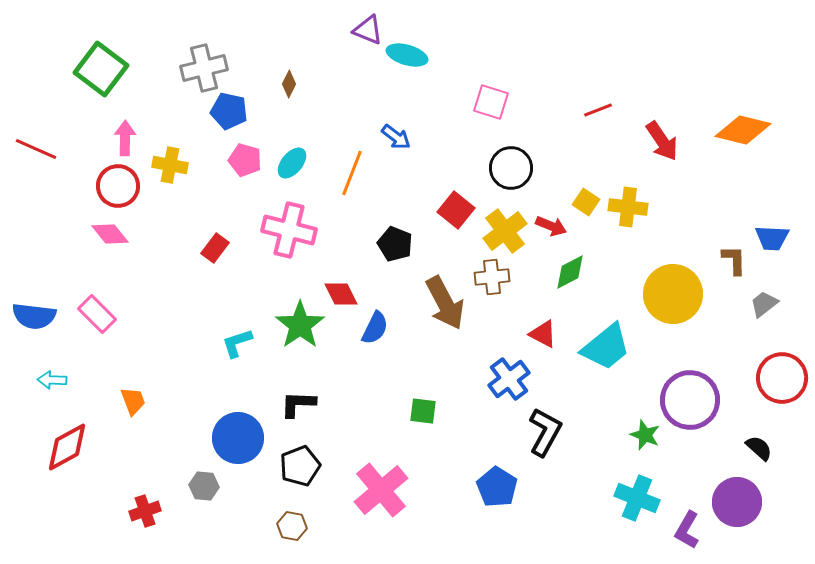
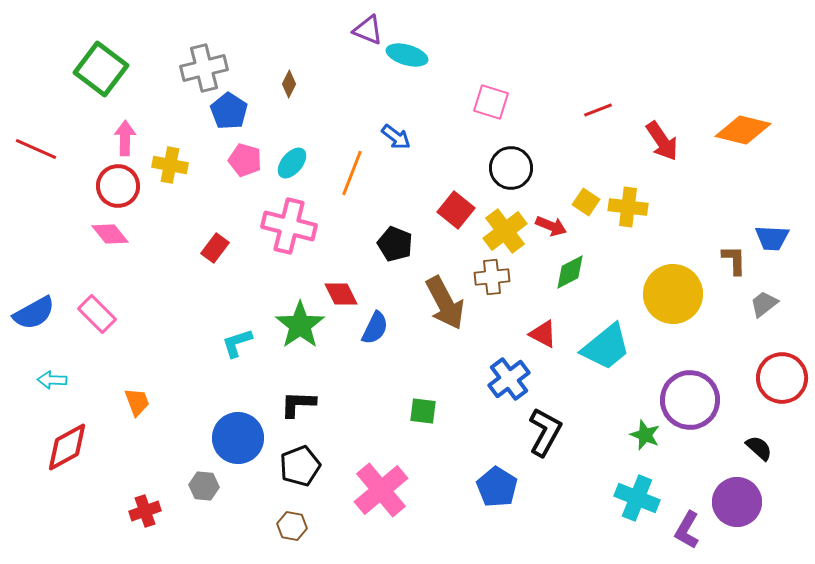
blue pentagon at (229, 111): rotated 21 degrees clockwise
pink cross at (289, 230): moved 4 px up
blue semicircle at (34, 316): moved 3 px up; rotated 36 degrees counterclockwise
orange trapezoid at (133, 401): moved 4 px right, 1 px down
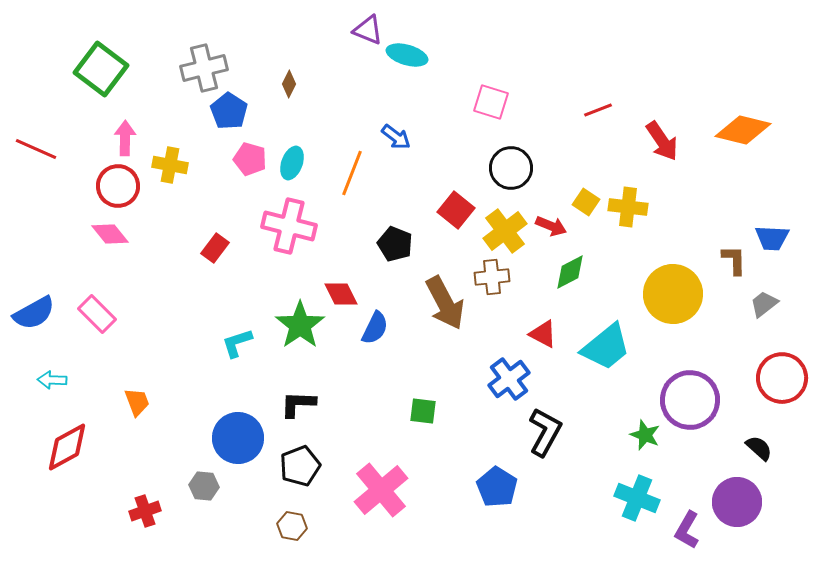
pink pentagon at (245, 160): moved 5 px right, 1 px up
cyan ellipse at (292, 163): rotated 20 degrees counterclockwise
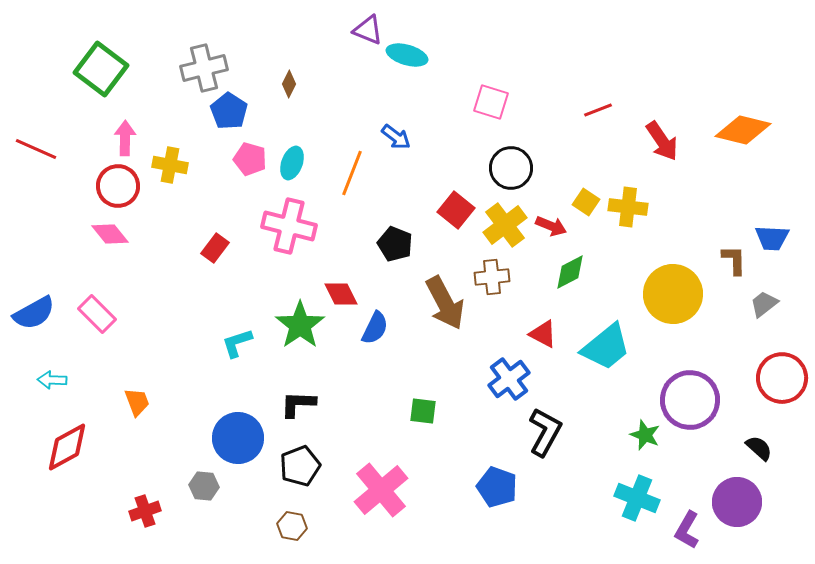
yellow cross at (505, 231): moved 6 px up
blue pentagon at (497, 487): rotated 12 degrees counterclockwise
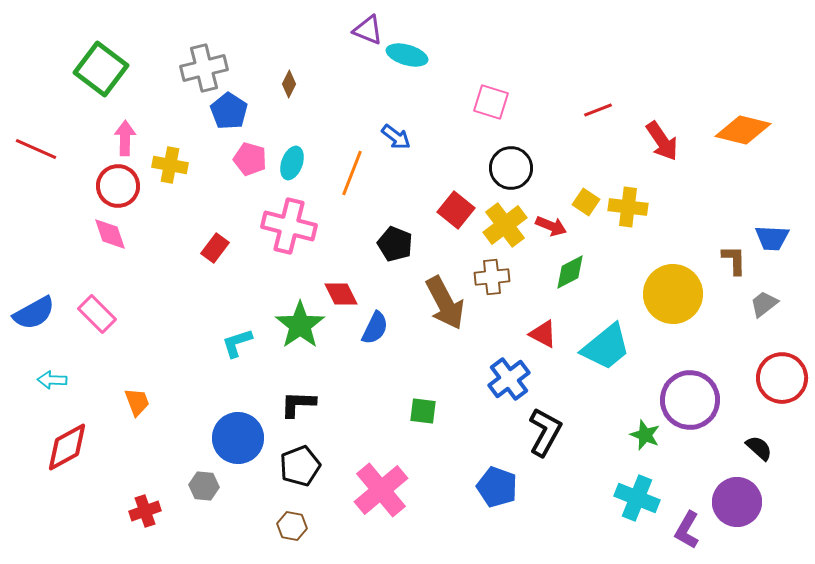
pink diamond at (110, 234): rotated 21 degrees clockwise
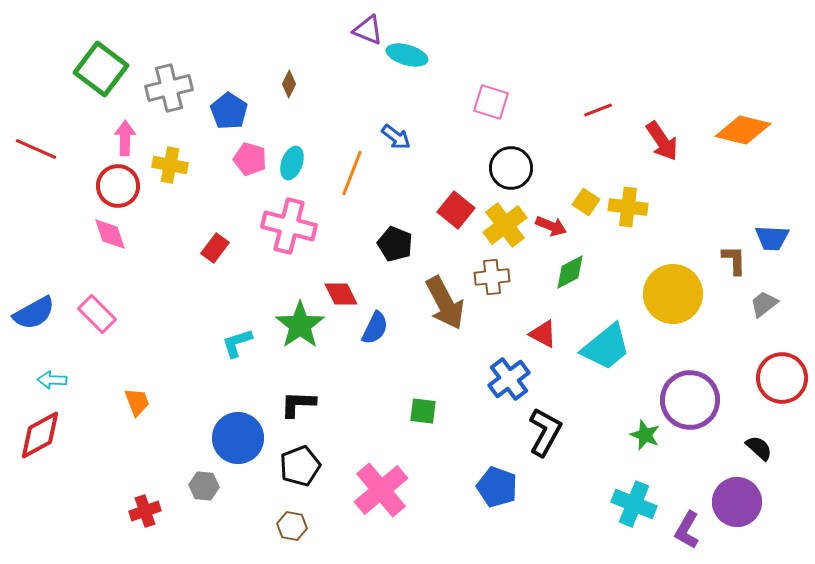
gray cross at (204, 68): moved 35 px left, 20 px down
red diamond at (67, 447): moved 27 px left, 12 px up
cyan cross at (637, 498): moved 3 px left, 6 px down
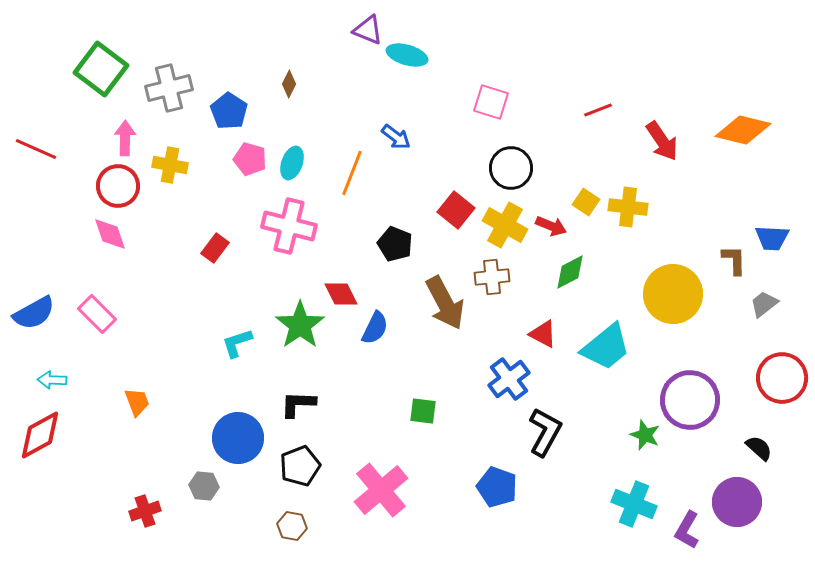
yellow cross at (505, 225): rotated 24 degrees counterclockwise
